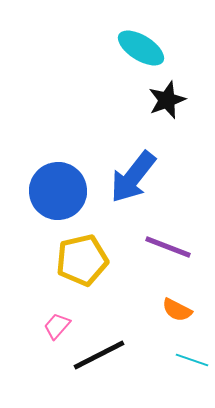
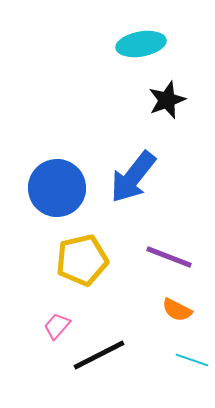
cyan ellipse: moved 4 px up; rotated 42 degrees counterclockwise
blue circle: moved 1 px left, 3 px up
purple line: moved 1 px right, 10 px down
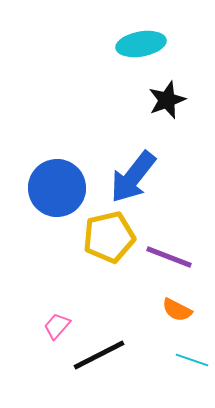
yellow pentagon: moved 27 px right, 23 px up
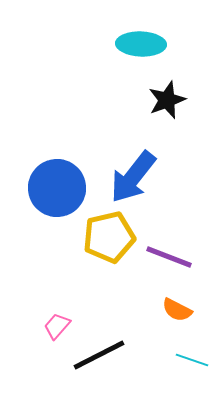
cyan ellipse: rotated 12 degrees clockwise
